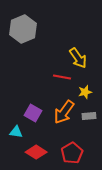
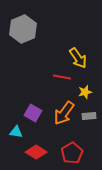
orange arrow: moved 1 px down
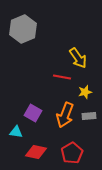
orange arrow: moved 1 px right, 2 px down; rotated 15 degrees counterclockwise
red diamond: rotated 20 degrees counterclockwise
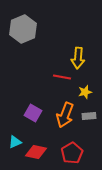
yellow arrow: rotated 40 degrees clockwise
cyan triangle: moved 1 px left, 10 px down; rotated 32 degrees counterclockwise
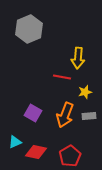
gray hexagon: moved 6 px right
red pentagon: moved 2 px left, 3 px down
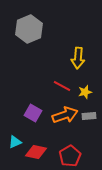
red line: moved 9 px down; rotated 18 degrees clockwise
orange arrow: rotated 130 degrees counterclockwise
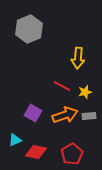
cyan triangle: moved 2 px up
red pentagon: moved 2 px right, 2 px up
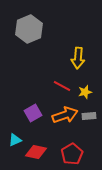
purple square: rotated 30 degrees clockwise
